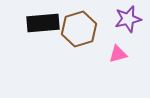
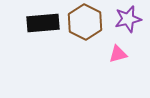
brown hexagon: moved 6 px right, 7 px up; rotated 16 degrees counterclockwise
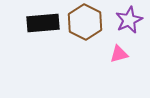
purple star: moved 1 px right, 1 px down; rotated 12 degrees counterclockwise
pink triangle: moved 1 px right
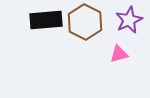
black rectangle: moved 3 px right, 3 px up
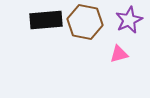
brown hexagon: rotated 16 degrees counterclockwise
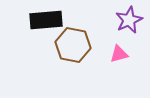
brown hexagon: moved 12 px left, 23 px down
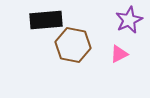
pink triangle: rotated 12 degrees counterclockwise
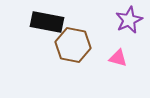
black rectangle: moved 1 px right, 2 px down; rotated 16 degrees clockwise
pink triangle: moved 1 px left, 4 px down; rotated 42 degrees clockwise
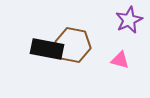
black rectangle: moved 27 px down
pink triangle: moved 2 px right, 2 px down
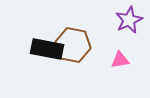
pink triangle: rotated 24 degrees counterclockwise
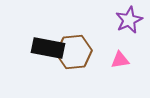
brown hexagon: moved 1 px right, 7 px down; rotated 16 degrees counterclockwise
black rectangle: moved 1 px right, 1 px up
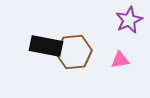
black rectangle: moved 2 px left, 2 px up
